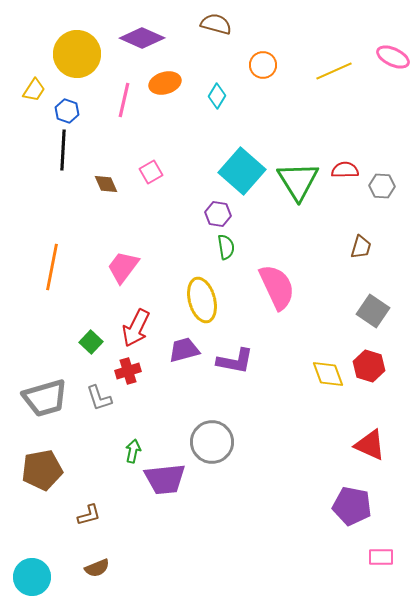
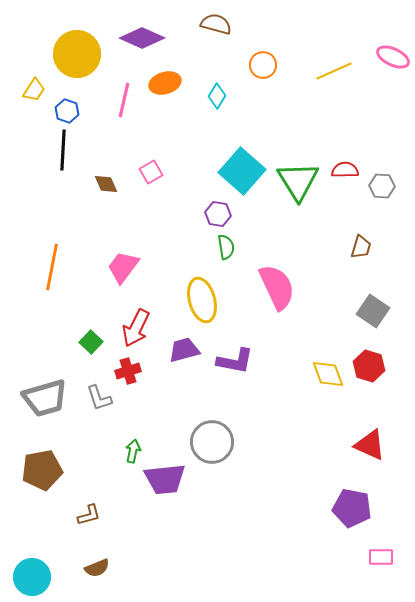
purple pentagon at (352, 506): moved 2 px down
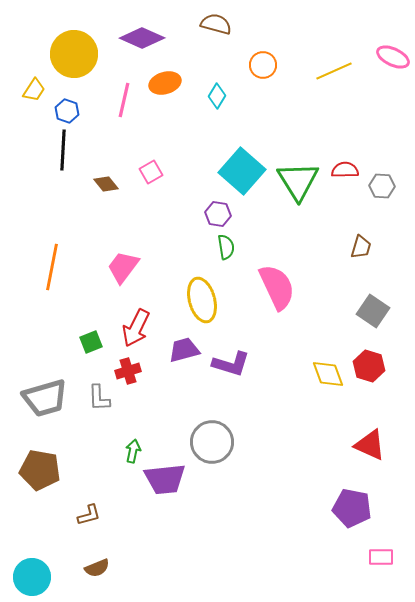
yellow circle at (77, 54): moved 3 px left
brown diamond at (106, 184): rotated 15 degrees counterclockwise
green square at (91, 342): rotated 25 degrees clockwise
purple L-shape at (235, 361): moved 4 px left, 3 px down; rotated 6 degrees clockwise
gray L-shape at (99, 398): rotated 16 degrees clockwise
brown pentagon at (42, 470): moved 2 px left; rotated 21 degrees clockwise
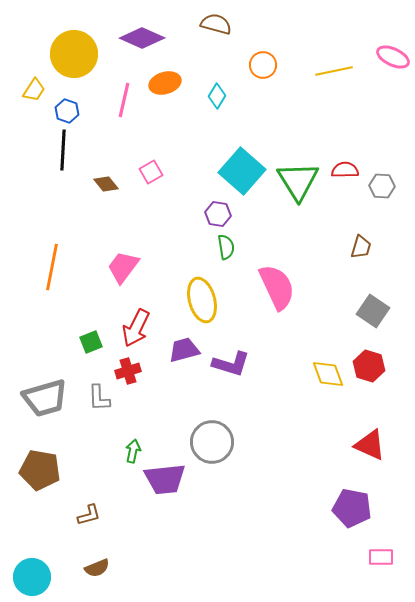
yellow line at (334, 71): rotated 12 degrees clockwise
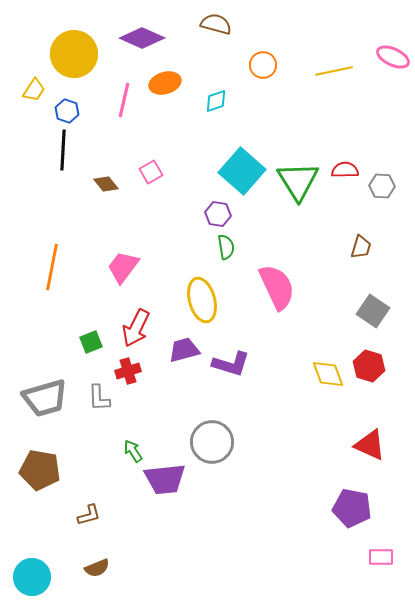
cyan diamond at (217, 96): moved 1 px left, 5 px down; rotated 40 degrees clockwise
green arrow at (133, 451): rotated 45 degrees counterclockwise
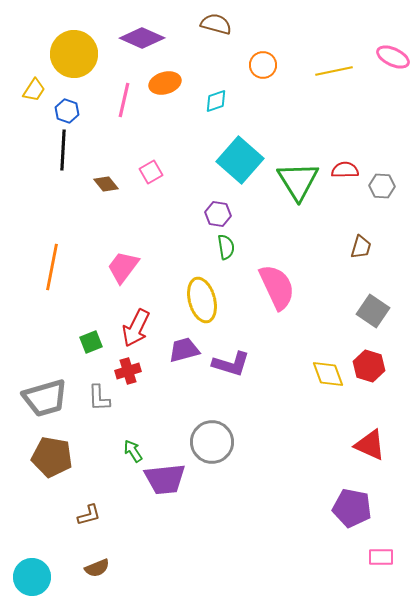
cyan square at (242, 171): moved 2 px left, 11 px up
brown pentagon at (40, 470): moved 12 px right, 13 px up
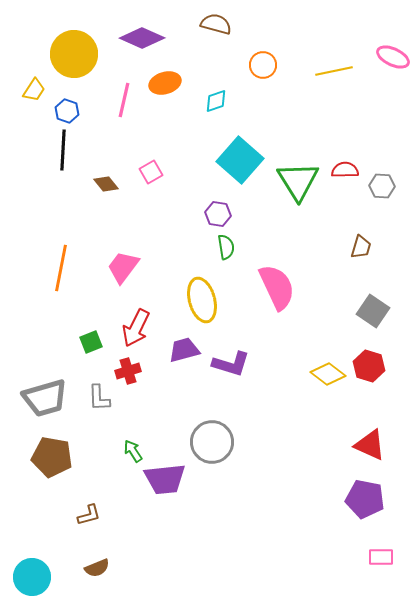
orange line at (52, 267): moved 9 px right, 1 px down
yellow diamond at (328, 374): rotated 32 degrees counterclockwise
purple pentagon at (352, 508): moved 13 px right, 9 px up
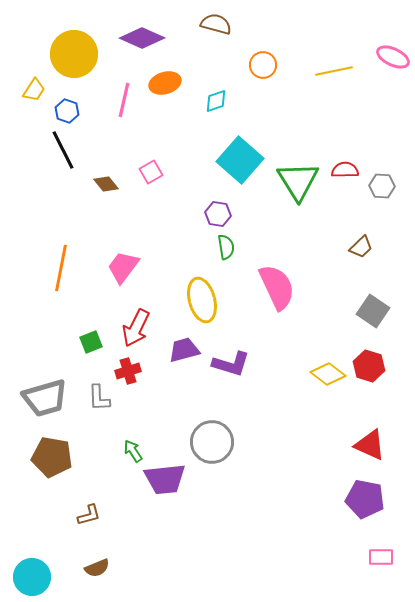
black line at (63, 150): rotated 30 degrees counterclockwise
brown trapezoid at (361, 247): rotated 30 degrees clockwise
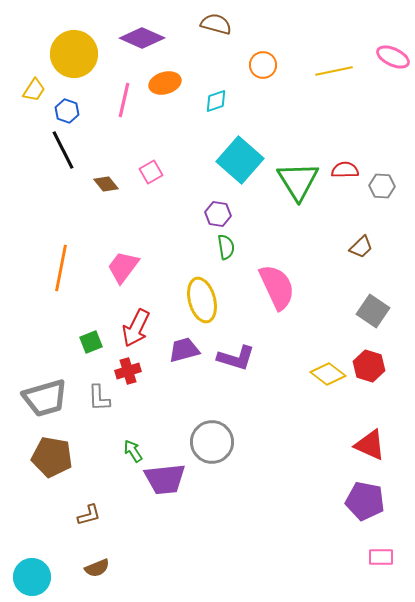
purple L-shape at (231, 364): moved 5 px right, 6 px up
purple pentagon at (365, 499): moved 2 px down
